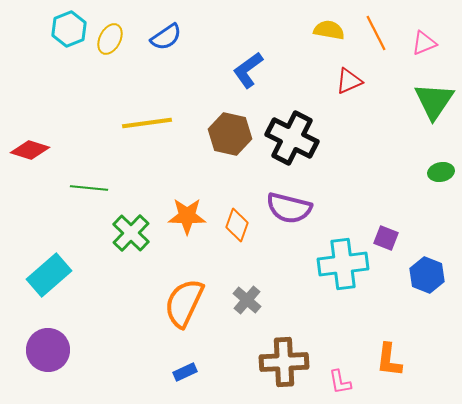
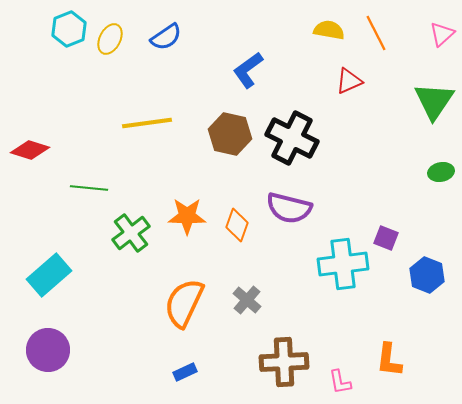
pink triangle: moved 18 px right, 9 px up; rotated 20 degrees counterclockwise
green cross: rotated 9 degrees clockwise
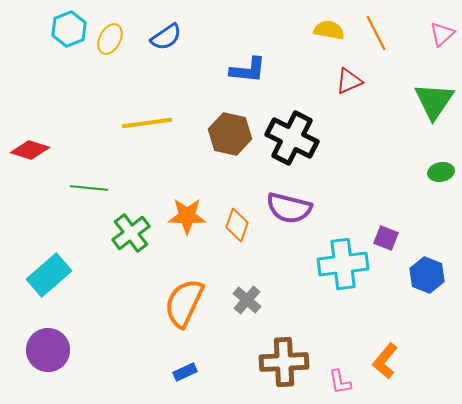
blue L-shape: rotated 138 degrees counterclockwise
orange L-shape: moved 4 px left, 1 px down; rotated 33 degrees clockwise
